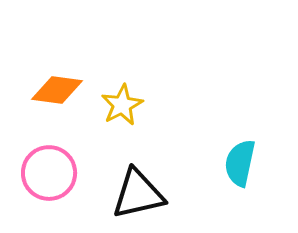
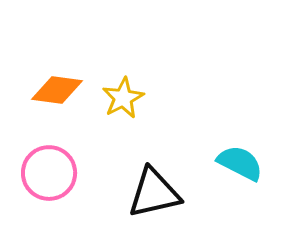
yellow star: moved 1 px right, 7 px up
cyan semicircle: rotated 105 degrees clockwise
black triangle: moved 16 px right, 1 px up
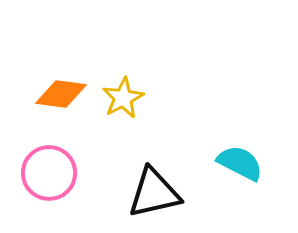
orange diamond: moved 4 px right, 4 px down
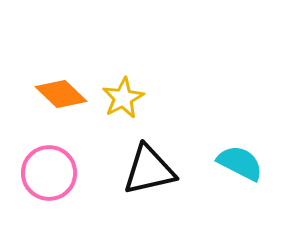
orange diamond: rotated 36 degrees clockwise
black triangle: moved 5 px left, 23 px up
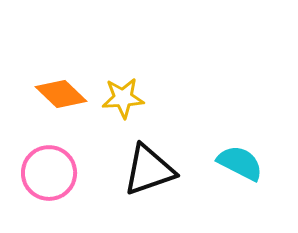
yellow star: rotated 24 degrees clockwise
black triangle: rotated 6 degrees counterclockwise
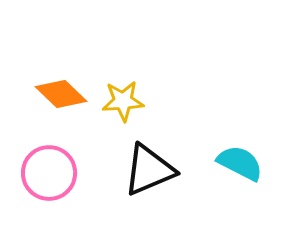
yellow star: moved 3 px down
black triangle: rotated 4 degrees counterclockwise
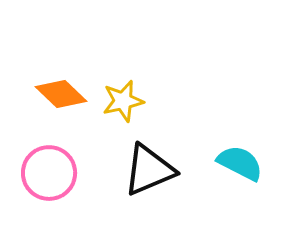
yellow star: rotated 9 degrees counterclockwise
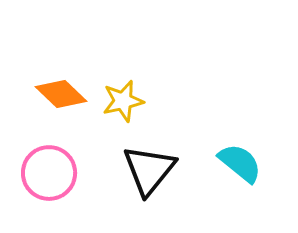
cyan semicircle: rotated 12 degrees clockwise
black triangle: rotated 28 degrees counterclockwise
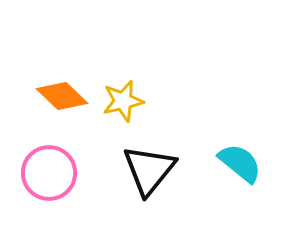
orange diamond: moved 1 px right, 2 px down
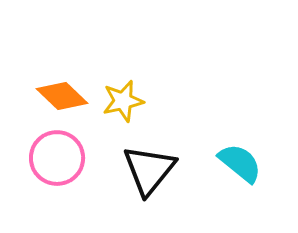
pink circle: moved 8 px right, 15 px up
